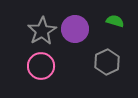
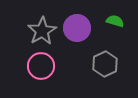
purple circle: moved 2 px right, 1 px up
gray hexagon: moved 2 px left, 2 px down
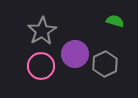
purple circle: moved 2 px left, 26 px down
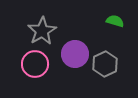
pink circle: moved 6 px left, 2 px up
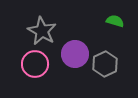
gray star: rotated 12 degrees counterclockwise
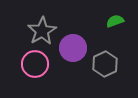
green semicircle: rotated 36 degrees counterclockwise
gray star: rotated 12 degrees clockwise
purple circle: moved 2 px left, 6 px up
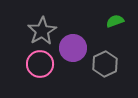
pink circle: moved 5 px right
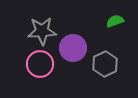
gray star: rotated 28 degrees clockwise
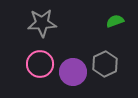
gray star: moved 8 px up
purple circle: moved 24 px down
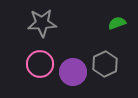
green semicircle: moved 2 px right, 2 px down
